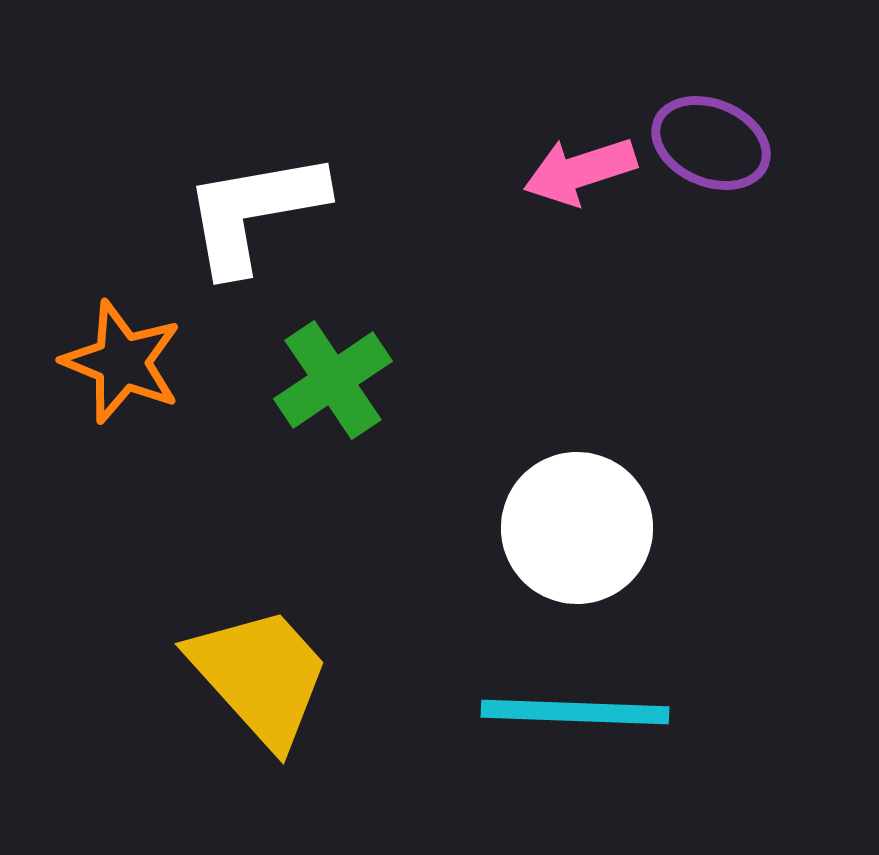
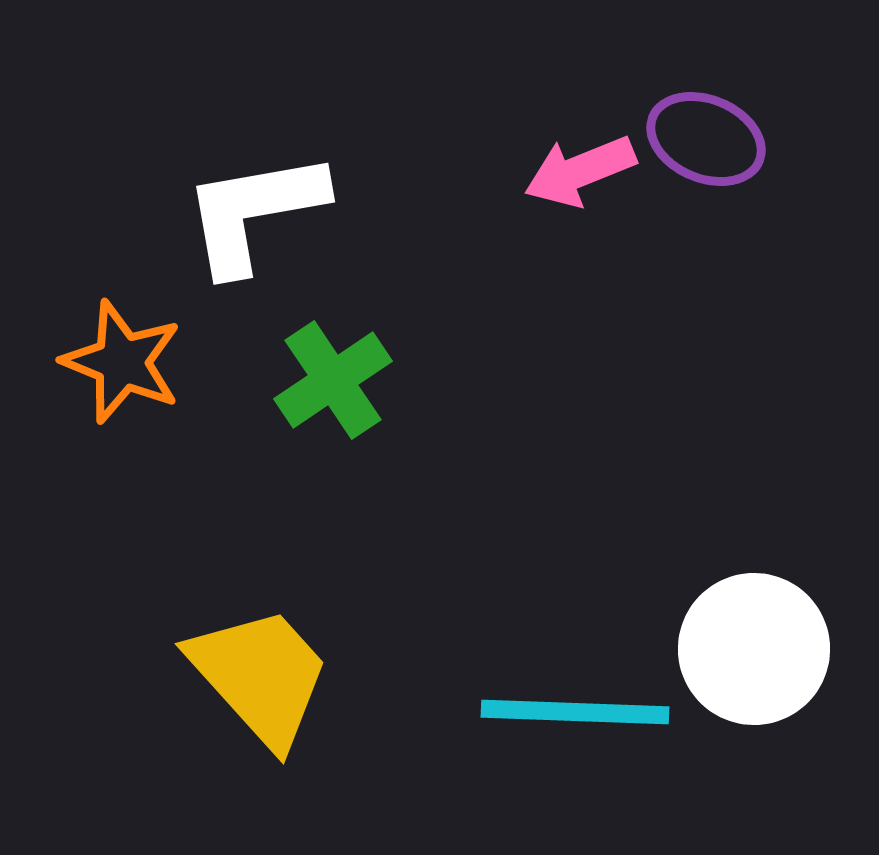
purple ellipse: moved 5 px left, 4 px up
pink arrow: rotated 4 degrees counterclockwise
white circle: moved 177 px right, 121 px down
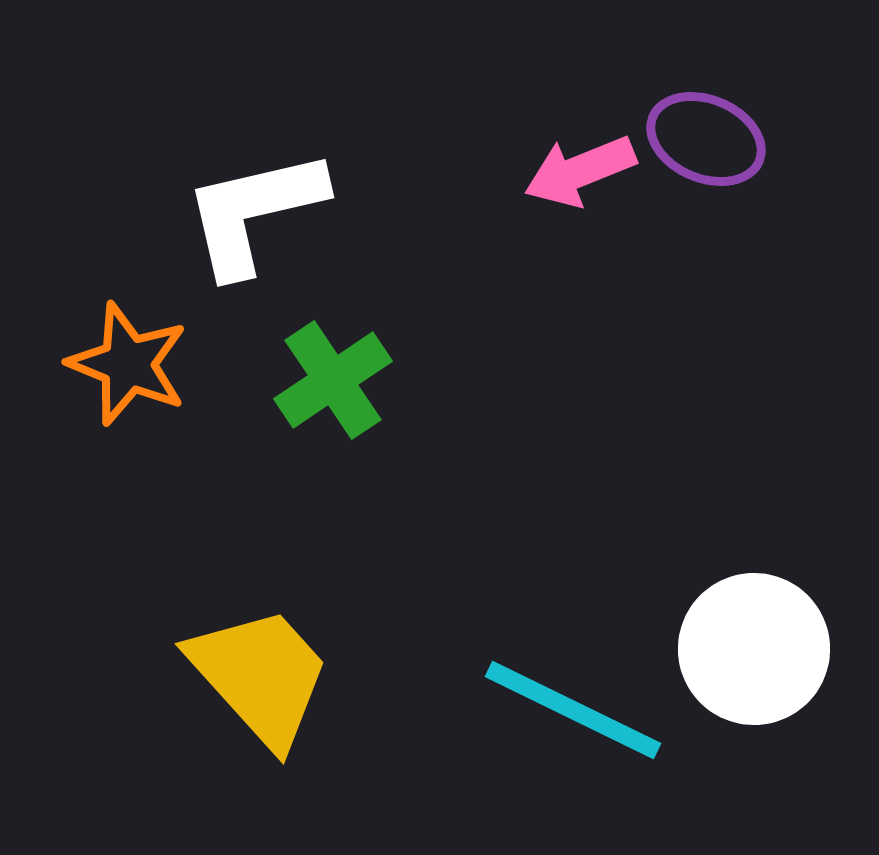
white L-shape: rotated 3 degrees counterclockwise
orange star: moved 6 px right, 2 px down
cyan line: moved 2 px left, 2 px up; rotated 24 degrees clockwise
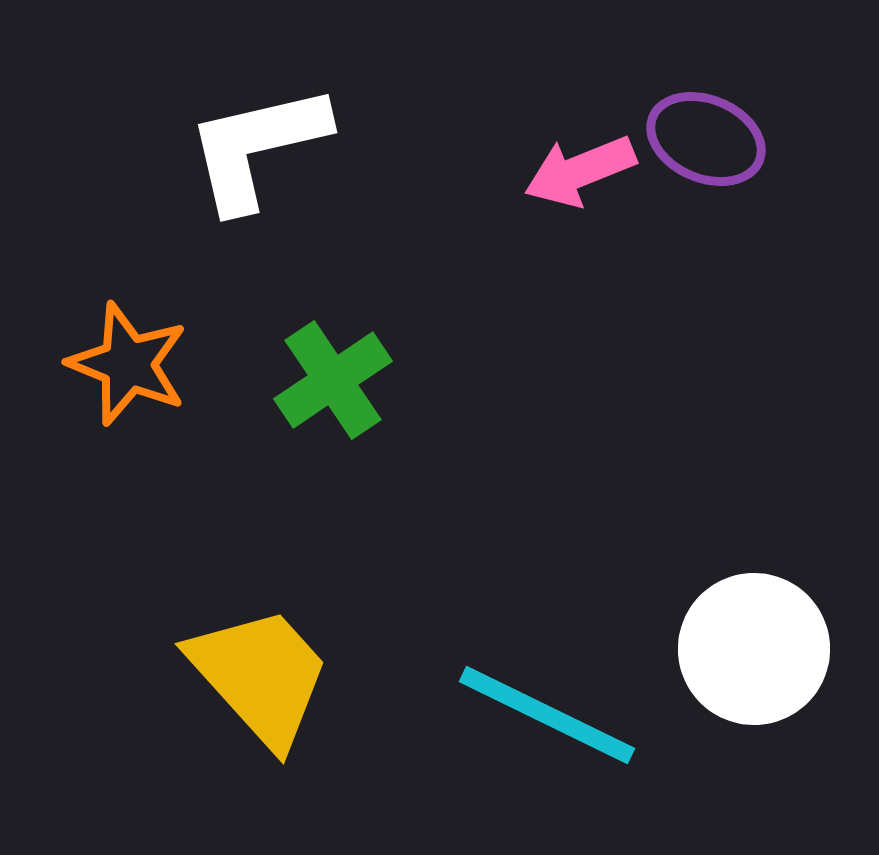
white L-shape: moved 3 px right, 65 px up
cyan line: moved 26 px left, 5 px down
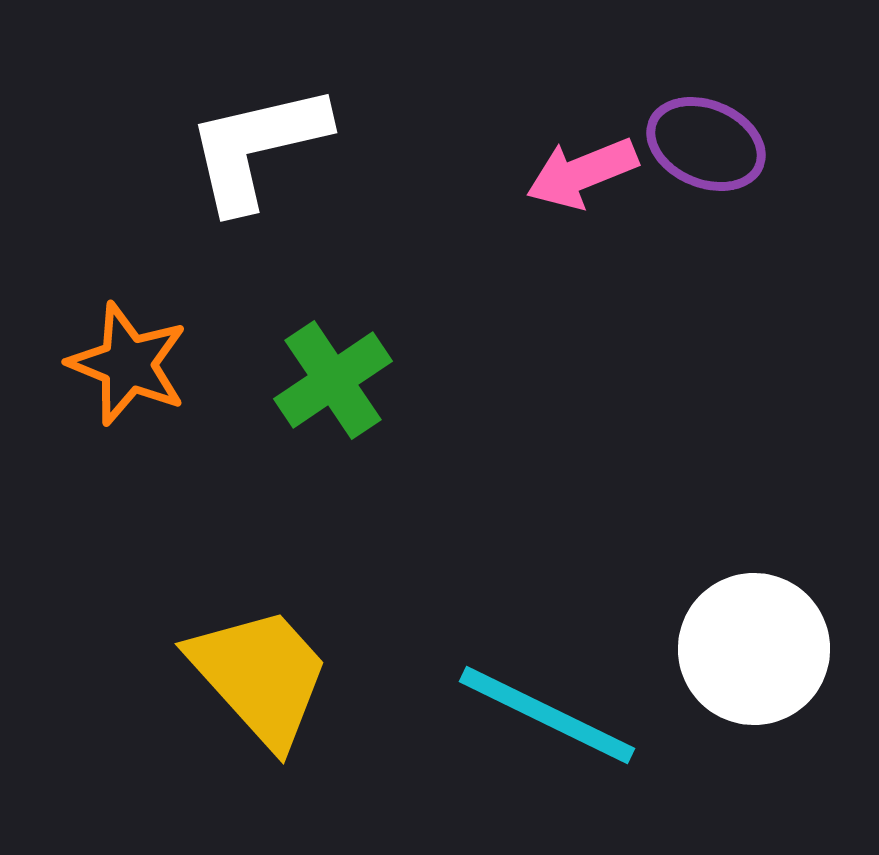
purple ellipse: moved 5 px down
pink arrow: moved 2 px right, 2 px down
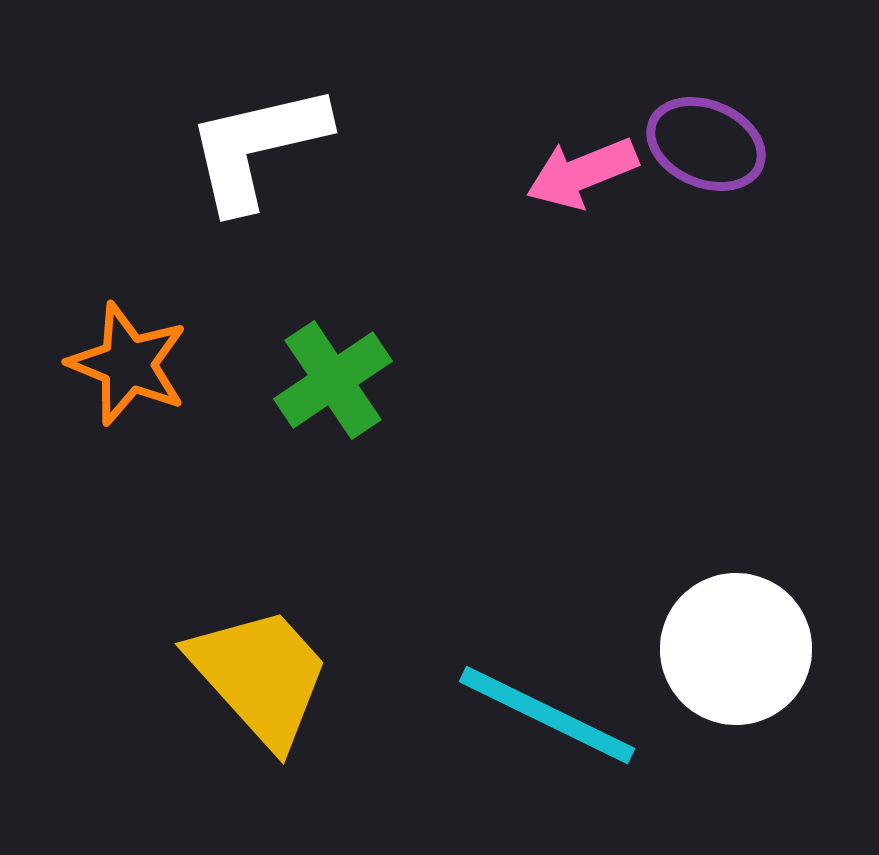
white circle: moved 18 px left
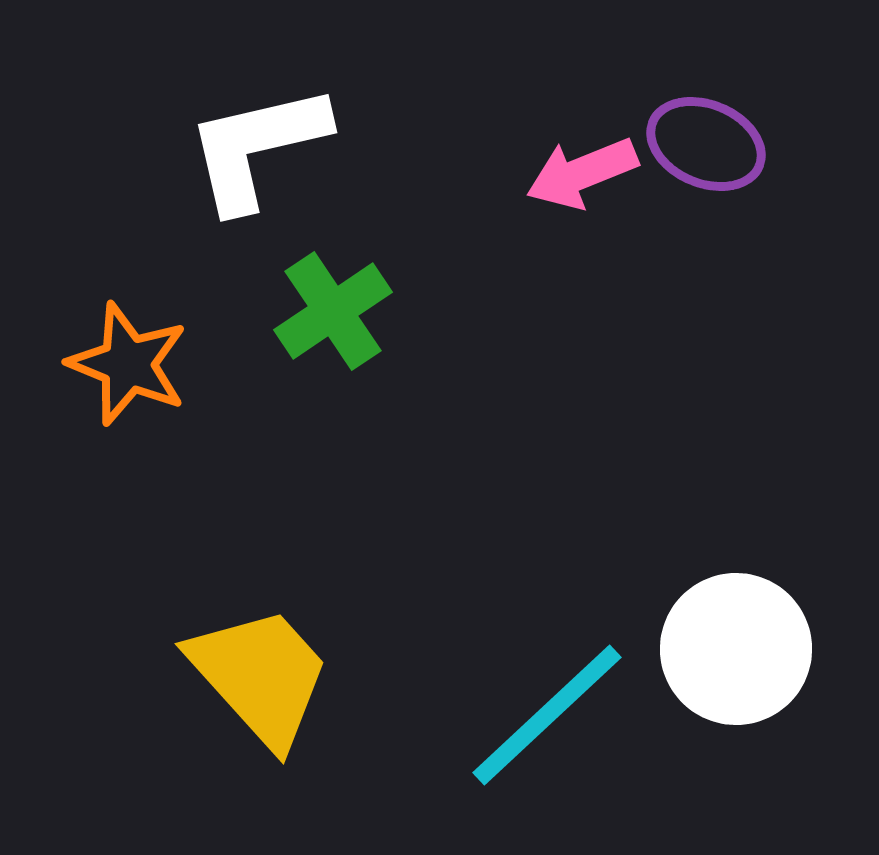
green cross: moved 69 px up
cyan line: rotated 69 degrees counterclockwise
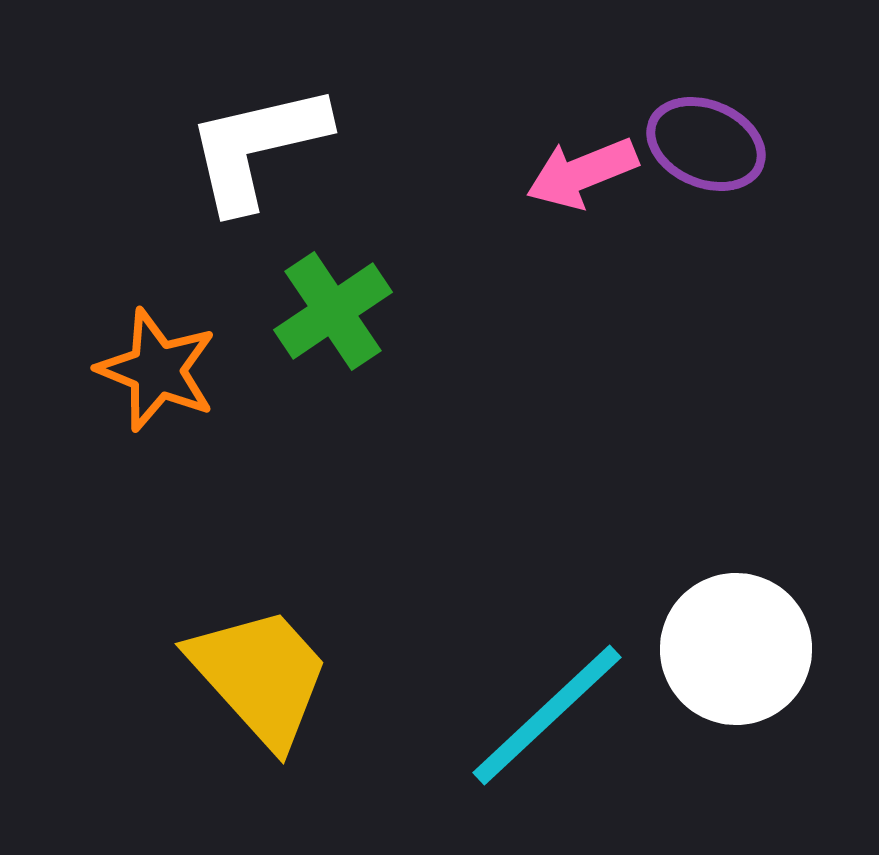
orange star: moved 29 px right, 6 px down
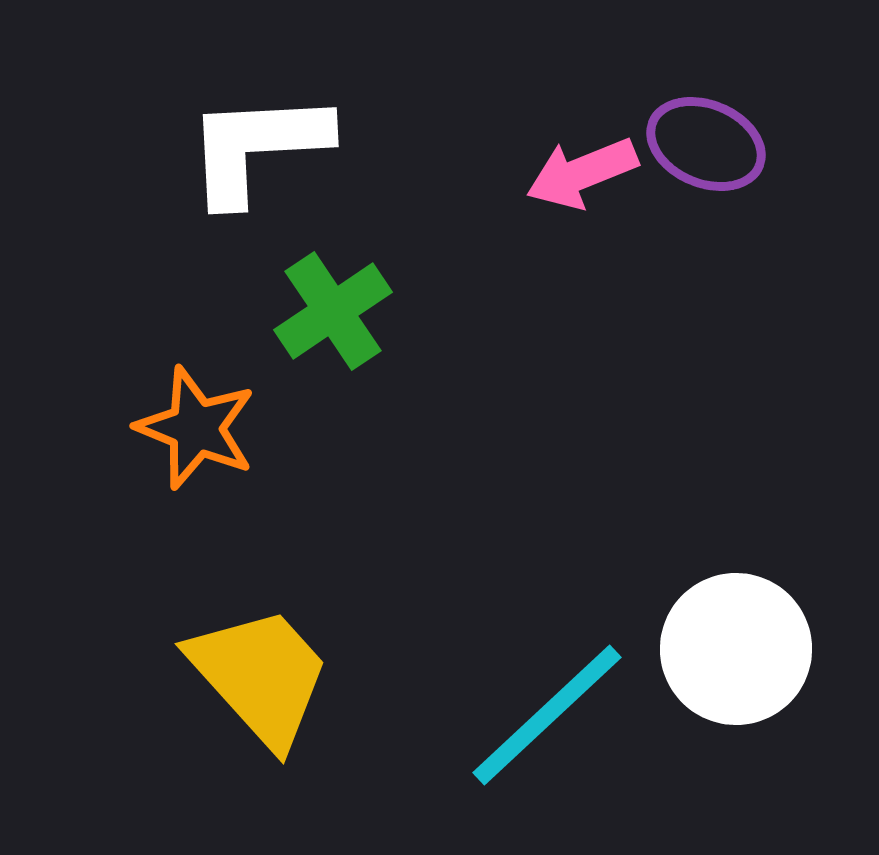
white L-shape: rotated 10 degrees clockwise
orange star: moved 39 px right, 58 px down
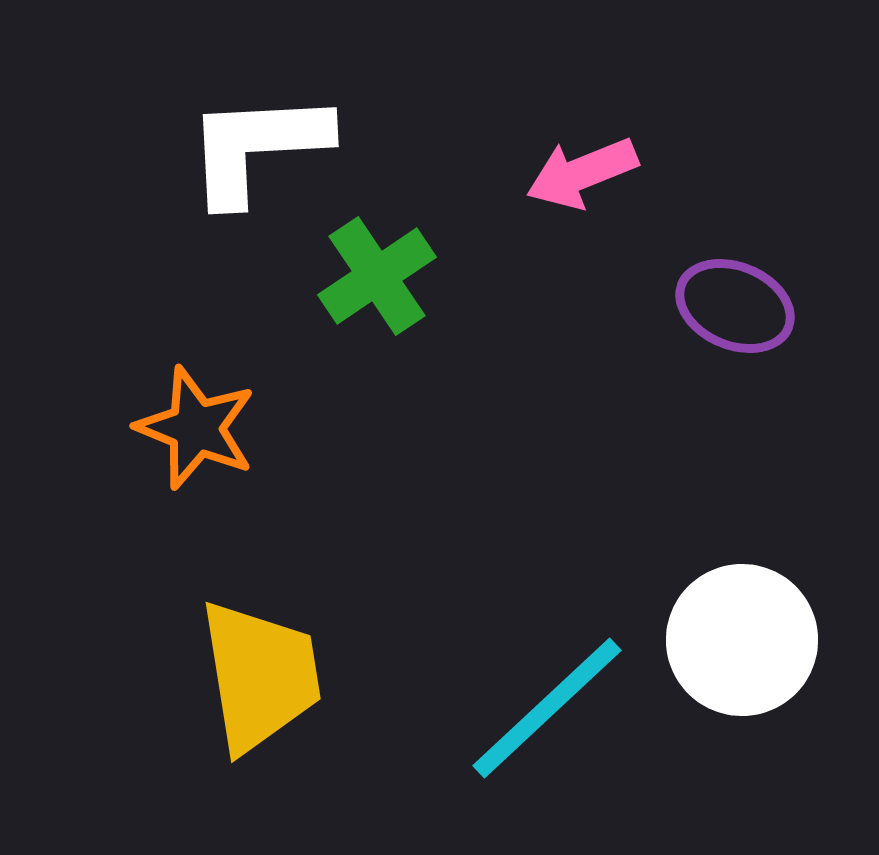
purple ellipse: moved 29 px right, 162 px down
green cross: moved 44 px right, 35 px up
white circle: moved 6 px right, 9 px up
yellow trapezoid: rotated 33 degrees clockwise
cyan line: moved 7 px up
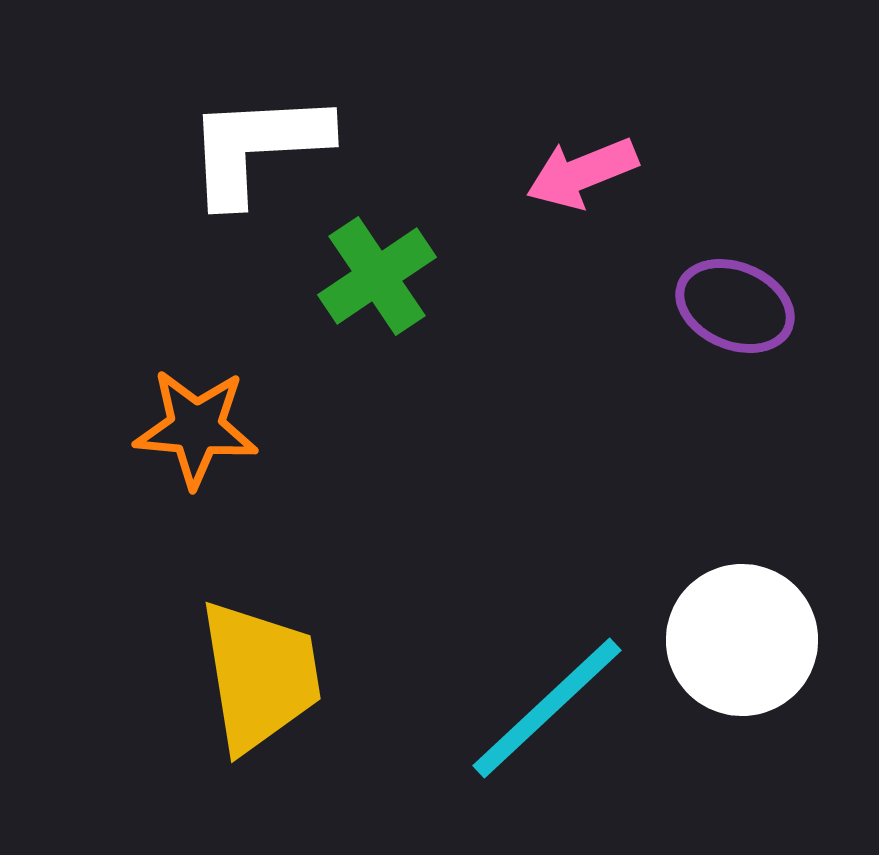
orange star: rotated 17 degrees counterclockwise
